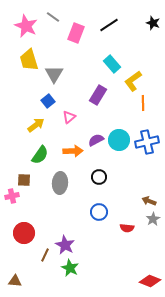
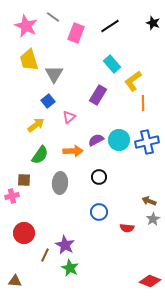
black line: moved 1 px right, 1 px down
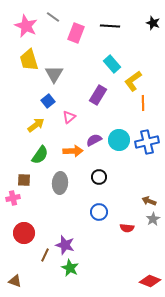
black line: rotated 36 degrees clockwise
purple semicircle: moved 2 px left
pink cross: moved 1 px right, 2 px down
purple star: rotated 12 degrees counterclockwise
brown triangle: rotated 16 degrees clockwise
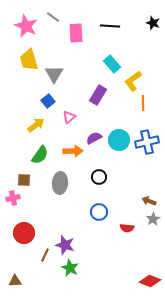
pink rectangle: rotated 24 degrees counterclockwise
purple semicircle: moved 2 px up
brown triangle: rotated 24 degrees counterclockwise
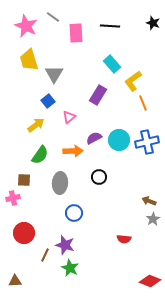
orange line: rotated 21 degrees counterclockwise
blue circle: moved 25 px left, 1 px down
red semicircle: moved 3 px left, 11 px down
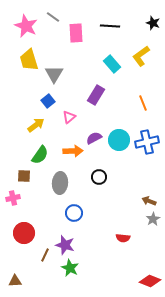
yellow L-shape: moved 8 px right, 25 px up
purple rectangle: moved 2 px left
brown square: moved 4 px up
red semicircle: moved 1 px left, 1 px up
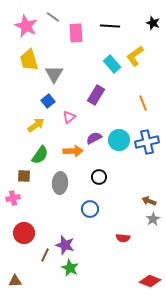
yellow L-shape: moved 6 px left
blue circle: moved 16 px right, 4 px up
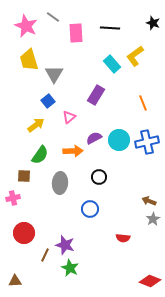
black line: moved 2 px down
